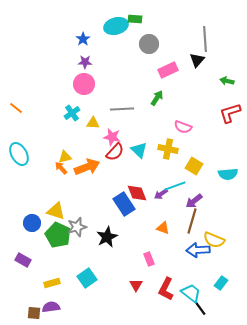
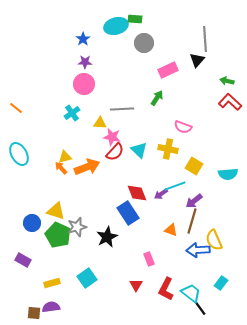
gray circle at (149, 44): moved 5 px left, 1 px up
red L-shape at (230, 113): moved 11 px up; rotated 60 degrees clockwise
yellow triangle at (93, 123): moved 7 px right
blue rectangle at (124, 204): moved 4 px right, 9 px down
orange triangle at (163, 228): moved 8 px right, 2 px down
yellow semicircle at (214, 240): rotated 45 degrees clockwise
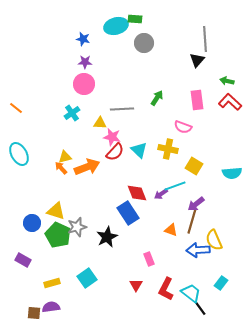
blue star at (83, 39): rotated 24 degrees counterclockwise
pink rectangle at (168, 70): moved 29 px right, 30 px down; rotated 72 degrees counterclockwise
cyan semicircle at (228, 174): moved 4 px right, 1 px up
purple arrow at (194, 201): moved 2 px right, 3 px down
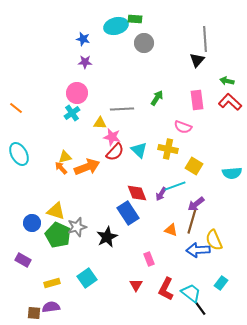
pink circle at (84, 84): moved 7 px left, 9 px down
purple arrow at (161, 194): rotated 24 degrees counterclockwise
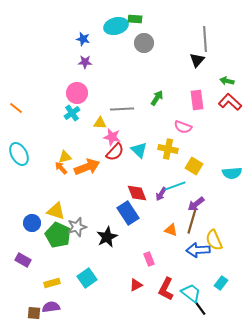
red triangle at (136, 285): rotated 32 degrees clockwise
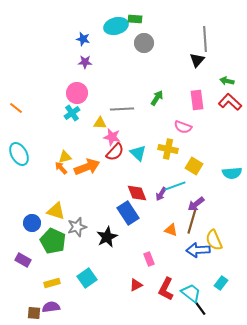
cyan triangle at (139, 150): moved 1 px left, 3 px down
green pentagon at (58, 235): moved 5 px left, 6 px down
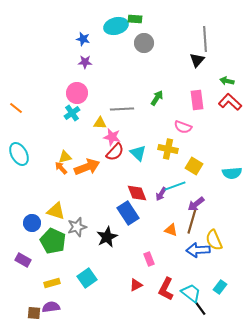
cyan rectangle at (221, 283): moved 1 px left, 4 px down
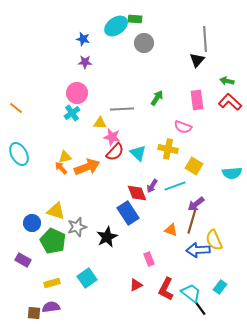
cyan ellipse at (116, 26): rotated 20 degrees counterclockwise
purple arrow at (161, 194): moved 9 px left, 8 px up
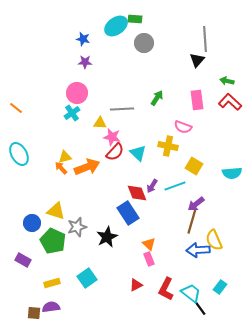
yellow cross at (168, 149): moved 3 px up
orange triangle at (171, 230): moved 22 px left, 14 px down; rotated 24 degrees clockwise
